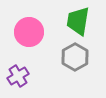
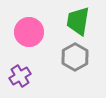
purple cross: moved 2 px right
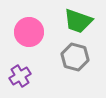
green trapezoid: rotated 80 degrees counterclockwise
gray hexagon: rotated 16 degrees counterclockwise
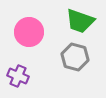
green trapezoid: moved 2 px right
purple cross: moved 2 px left; rotated 35 degrees counterclockwise
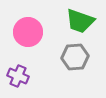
pink circle: moved 1 px left
gray hexagon: rotated 20 degrees counterclockwise
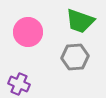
purple cross: moved 1 px right, 8 px down
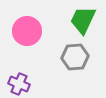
green trapezoid: moved 3 px right, 1 px up; rotated 96 degrees clockwise
pink circle: moved 1 px left, 1 px up
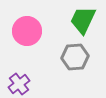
purple cross: rotated 30 degrees clockwise
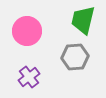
green trapezoid: rotated 12 degrees counterclockwise
purple cross: moved 10 px right, 7 px up
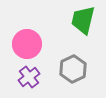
pink circle: moved 13 px down
gray hexagon: moved 2 px left, 12 px down; rotated 20 degrees counterclockwise
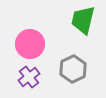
pink circle: moved 3 px right
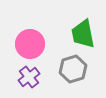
green trapezoid: moved 14 px down; rotated 24 degrees counterclockwise
gray hexagon: rotated 8 degrees clockwise
